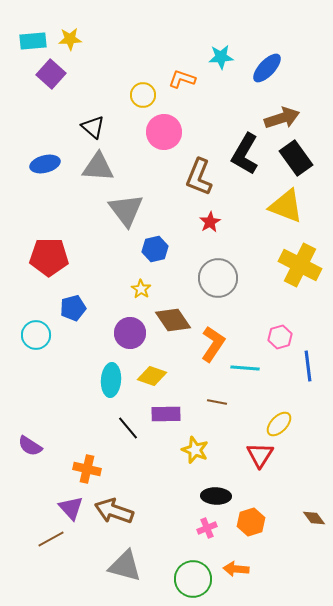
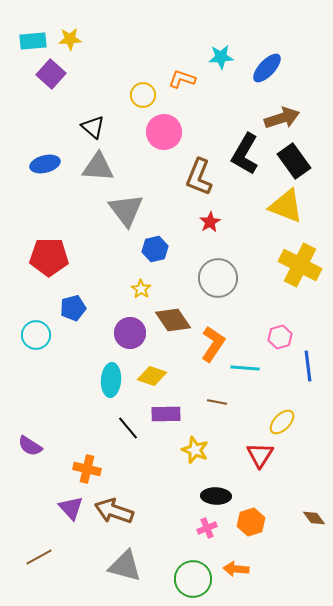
black rectangle at (296, 158): moved 2 px left, 3 px down
yellow ellipse at (279, 424): moved 3 px right, 2 px up
brown line at (51, 539): moved 12 px left, 18 px down
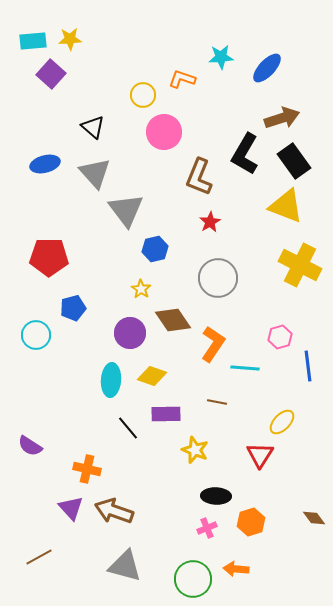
gray triangle at (98, 167): moved 3 px left, 6 px down; rotated 44 degrees clockwise
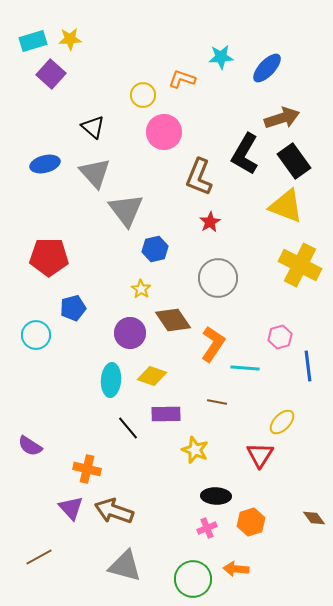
cyan rectangle at (33, 41): rotated 12 degrees counterclockwise
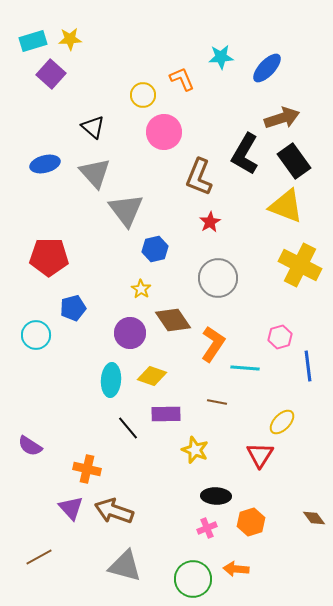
orange L-shape at (182, 79): rotated 48 degrees clockwise
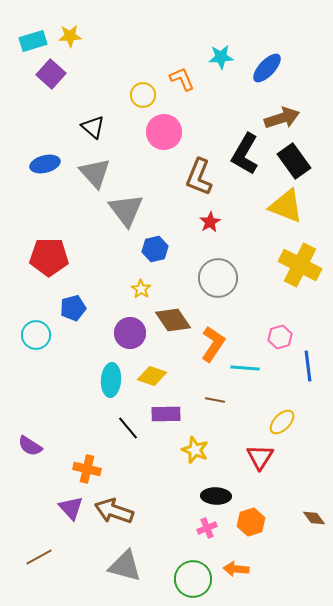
yellow star at (70, 39): moved 3 px up
brown line at (217, 402): moved 2 px left, 2 px up
red triangle at (260, 455): moved 2 px down
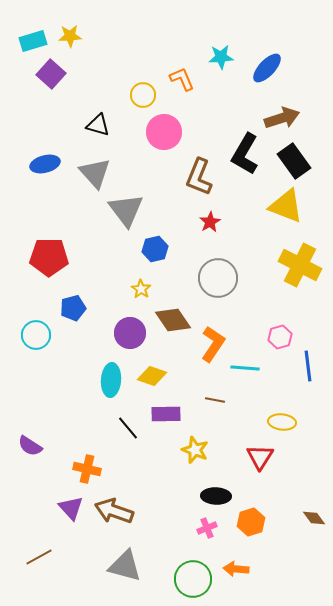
black triangle at (93, 127): moved 5 px right, 2 px up; rotated 25 degrees counterclockwise
yellow ellipse at (282, 422): rotated 52 degrees clockwise
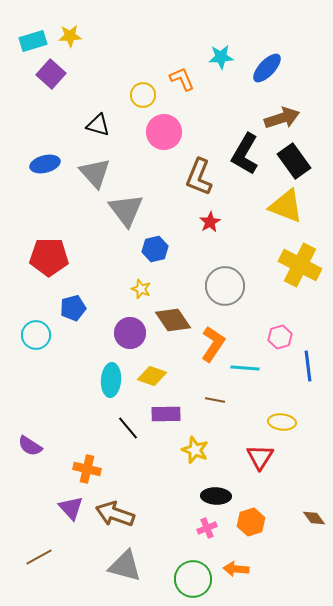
gray circle at (218, 278): moved 7 px right, 8 px down
yellow star at (141, 289): rotated 12 degrees counterclockwise
brown arrow at (114, 511): moved 1 px right, 3 px down
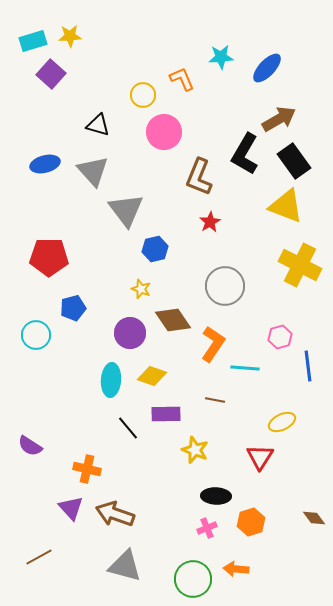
brown arrow at (282, 118): moved 3 px left, 1 px down; rotated 12 degrees counterclockwise
gray triangle at (95, 173): moved 2 px left, 2 px up
yellow ellipse at (282, 422): rotated 32 degrees counterclockwise
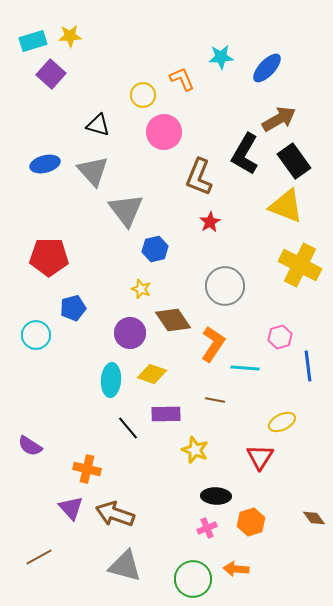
yellow diamond at (152, 376): moved 2 px up
